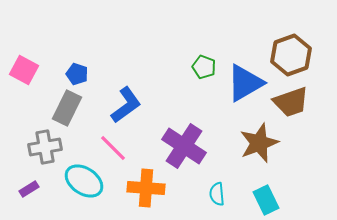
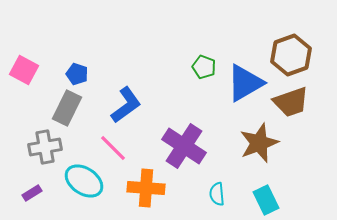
purple rectangle: moved 3 px right, 4 px down
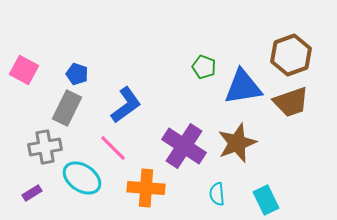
blue triangle: moved 2 px left, 4 px down; rotated 21 degrees clockwise
brown star: moved 22 px left
cyan ellipse: moved 2 px left, 3 px up
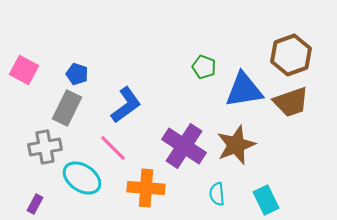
blue triangle: moved 1 px right, 3 px down
brown star: moved 1 px left, 2 px down
purple rectangle: moved 3 px right, 11 px down; rotated 30 degrees counterclockwise
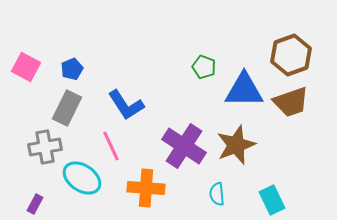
pink square: moved 2 px right, 3 px up
blue pentagon: moved 5 px left, 5 px up; rotated 30 degrees clockwise
blue triangle: rotated 9 degrees clockwise
blue L-shape: rotated 93 degrees clockwise
pink line: moved 2 px left, 2 px up; rotated 20 degrees clockwise
cyan rectangle: moved 6 px right
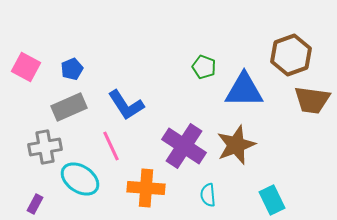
brown trapezoid: moved 21 px right, 2 px up; rotated 27 degrees clockwise
gray rectangle: moved 2 px right, 1 px up; rotated 40 degrees clockwise
cyan ellipse: moved 2 px left, 1 px down
cyan semicircle: moved 9 px left, 1 px down
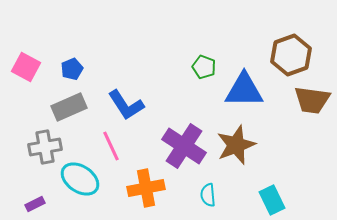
orange cross: rotated 15 degrees counterclockwise
purple rectangle: rotated 36 degrees clockwise
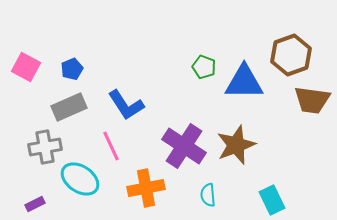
blue triangle: moved 8 px up
